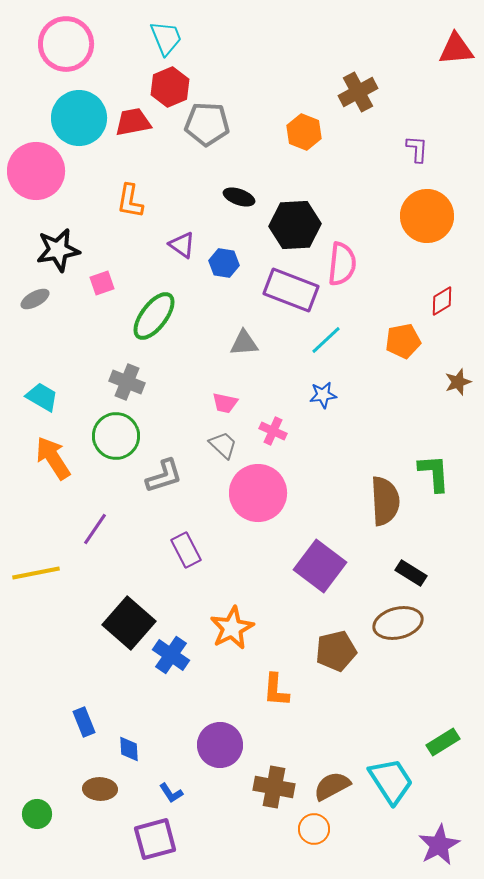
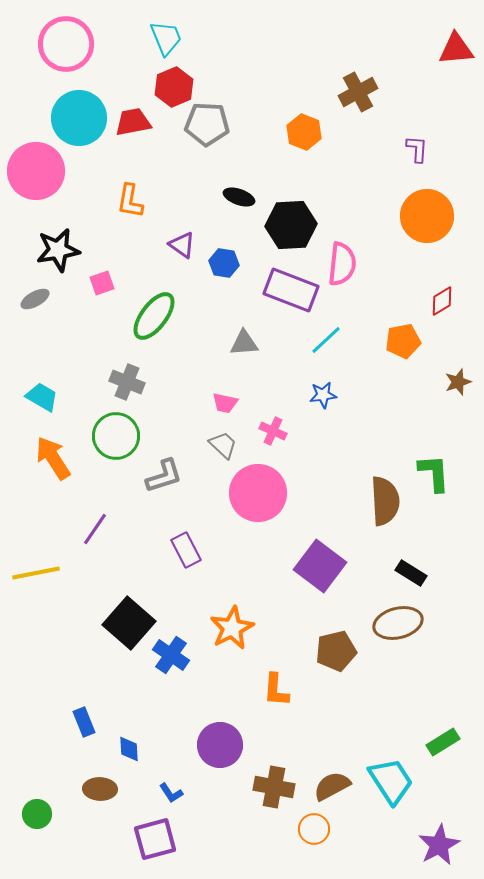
red hexagon at (170, 87): moved 4 px right
black hexagon at (295, 225): moved 4 px left
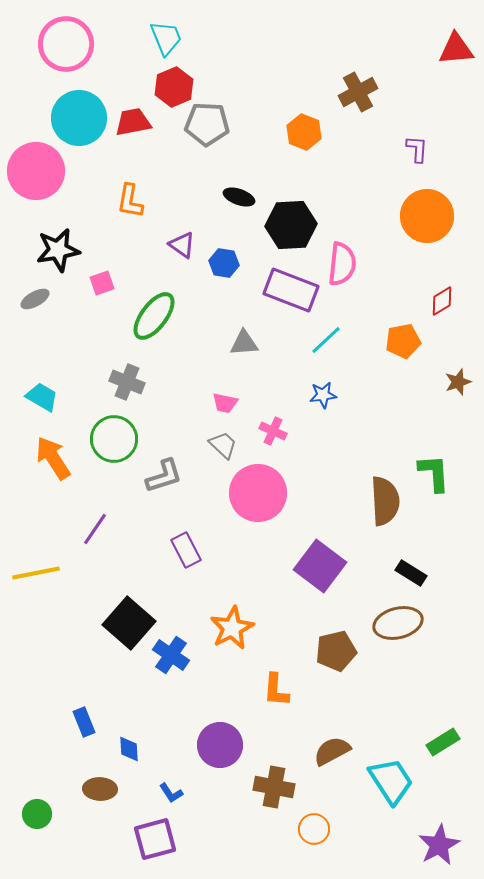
green circle at (116, 436): moved 2 px left, 3 px down
brown semicircle at (332, 786): moved 35 px up
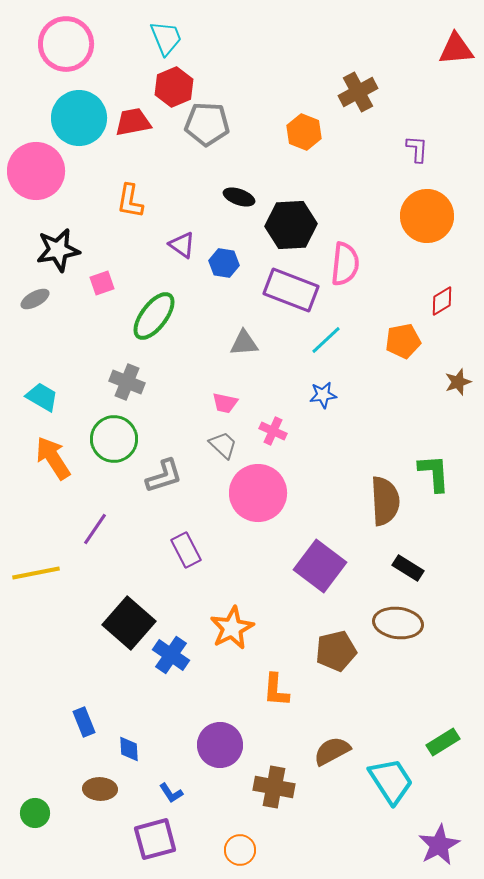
pink semicircle at (342, 264): moved 3 px right
black rectangle at (411, 573): moved 3 px left, 5 px up
brown ellipse at (398, 623): rotated 21 degrees clockwise
green circle at (37, 814): moved 2 px left, 1 px up
orange circle at (314, 829): moved 74 px left, 21 px down
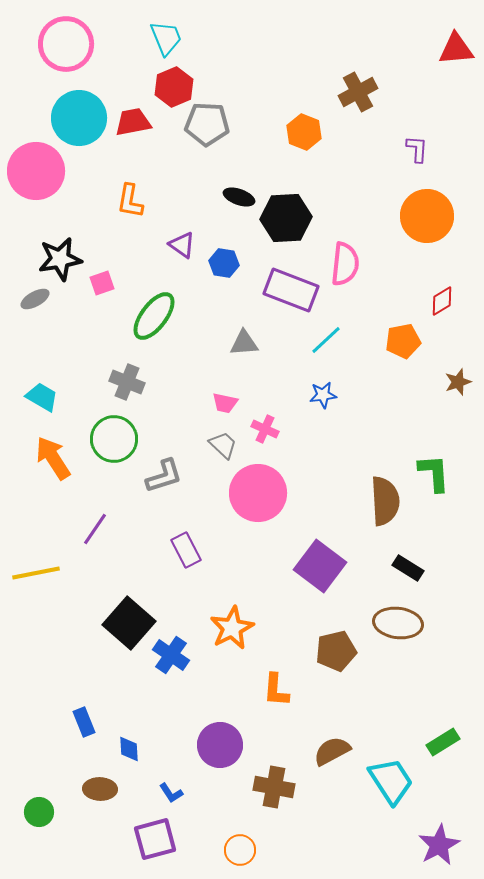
black hexagon at (291, 225): moved 5 px left, 7 px up
black star at (58, 250): moved 2 px right, 9 px down
pink cross at (273, 431): moved 8 px left, 2 px up
green circle at (35, 813): moved 4 px right, 1 px up
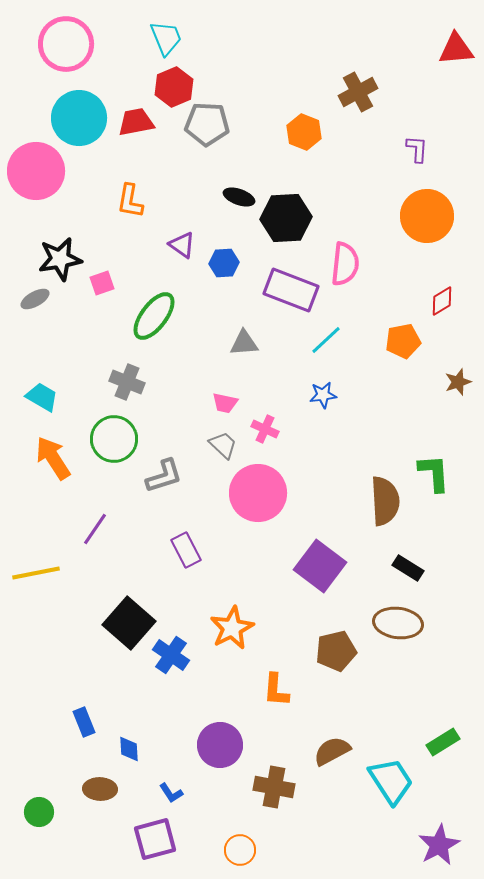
red trapezoid at (133, 122): moved 3 px right
blue hexagon at (224, 263): rotated 12 degrees counterclockwise
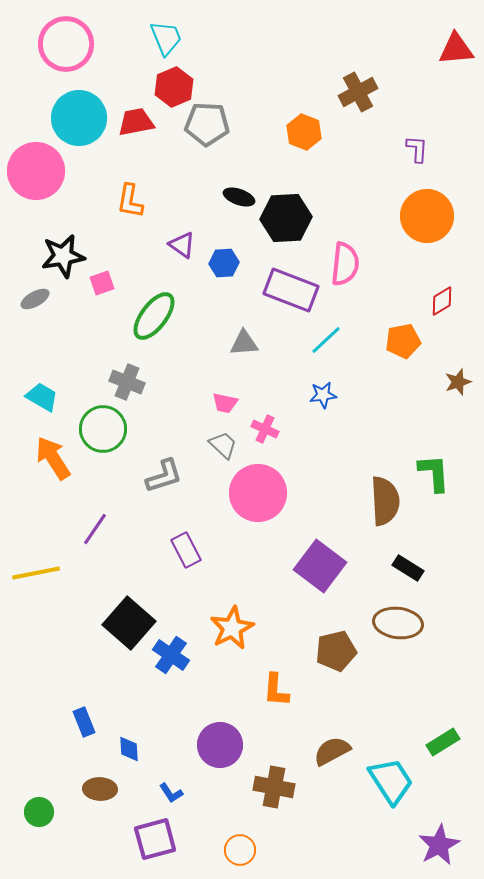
black star at (60, 259): moved 3 px right, 3 px up
green circle at (114, 439): moved 11 px left, 10 px up
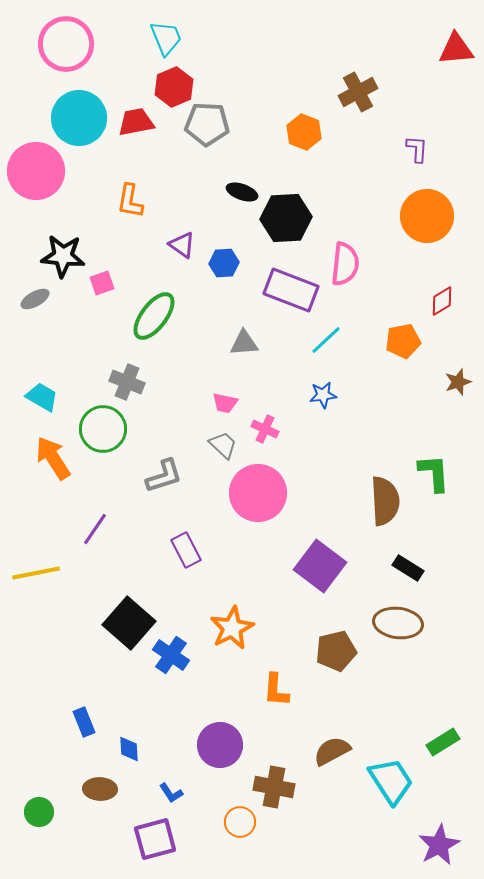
black ellipse at (239, 197): moved 3 px right, 5 px up
black star at (63, 256): rotated 15 degrees clockwise
orange circle at (240, 850): moved 28 px up
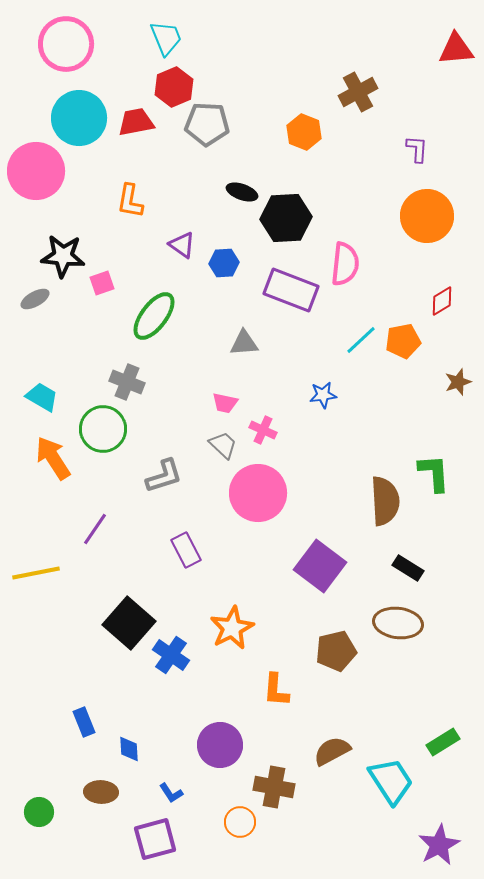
cyan line at (326, 340): moved 35 px right
pink cross at (265, 429): moved 2 px left, 1 px down
brown ellipse at (100, 789): moved 1 px right, 3 px down
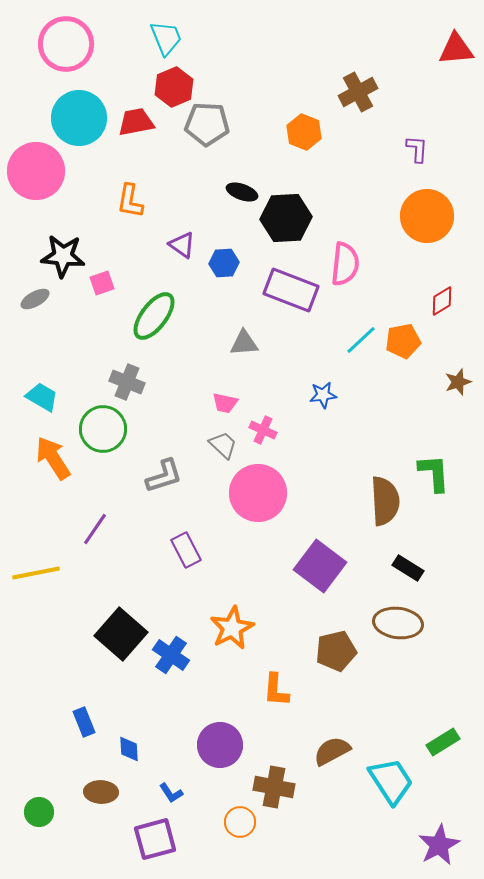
black square at (129, 623): moved 8 px left, 11 px down
